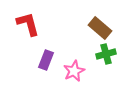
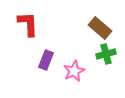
red L-shape: rotated 12 degrees clockwise
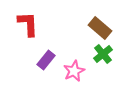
green cross: moved 3 px left; rotated 24 degrees counterclockwise
purple rectangle: rotated 18 degrees clockwise
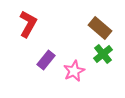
red L-shape: rotated 32 degrees clockwise
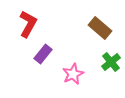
green cross: moved 8 px right, 8 px down
purple rectangle: moved 3 px left, 6 px up
pink star: moved 1 px left, 3 px down
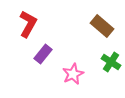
brown rectangle: moved 2 px right, 2 px up
green cross: rotated 18 degrees counterclockwise
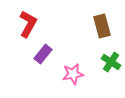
brown rectangle: rotated 35 degrees clockwise
pink star: rotated 15 degrees clockwise
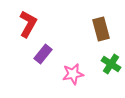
brown rectangle: moved 1 px left, 3 px down
green cross: moved 2 px down
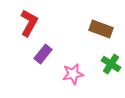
red L-shape: moved 1 px right, 1 px up
brown rectangle: rotated 55 degrees counterclockwise
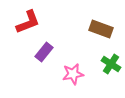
red L-shape: moved 1 px left, 1 px up; rotated 40 degrees clockwise
purple rectangle: moved 1 px right, 2 px up
